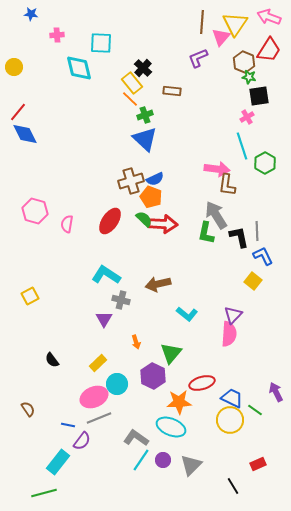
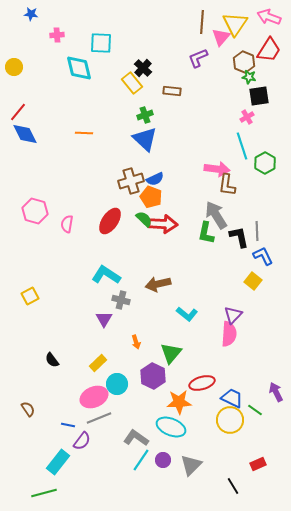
orange line at (130, 99): moved 46 px left, 34 px down; rotated 42 degrees counterclockwise
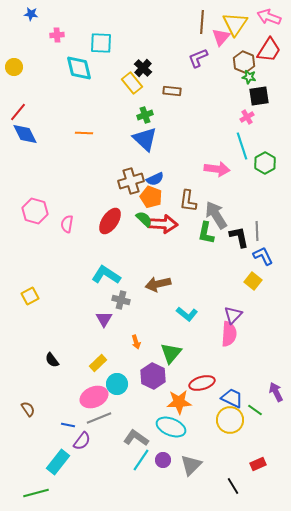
brown L-shape at (227, 185): moved 39 px left, 16 px down
green line at (44, 493): moved 8 px left
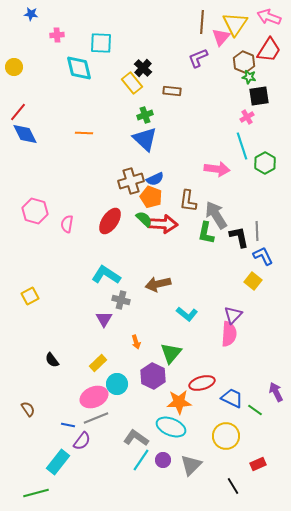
gray line at (99, 418): moved 3 px left
yellow circle at (230, 420): moved 4 px left, 16 px down
